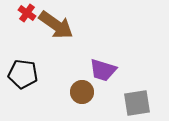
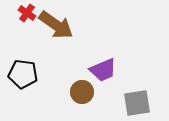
purple trapezoid: rotated 40 degrees counterclockwise
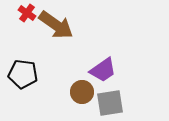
purple trapezoid: rotated 12 degrees counterclockwise
gray square: moved 27 px left
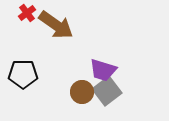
red cross: rotated 18 degrees clockwise
purple trapezoid: rotated 52 degrees clockwise
black pentagon: rotated 8 degrees counterclockwise
gray square: moved 3 px left, 12 px up; rotated 28 degrees counterclockwise
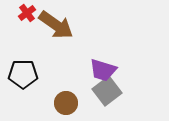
brown circle: moved 16 px left, 11 px down
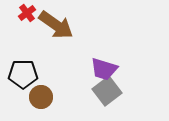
purple trapezoid: moved 1 px right, 1 px up
brown circle: moved 25 px left, 6 px up
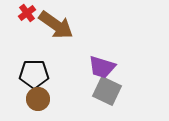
purple trapezoid: moved 2 px left, 2 px up
black pentagon: moved 11 px right
gray square: rotated 28 degrees counterclockwise
brown circle: moved 3 px left, 2 px down
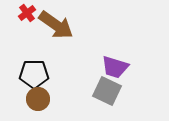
purple trapezoid: moved 13 px right
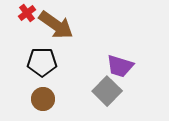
purple trapezoid: moved 5 px right, 1 px up
black pentagon: moved 8 px right, 12 px up
gray square: rotated 20 degrees clockwise
brown circle: moved 5 px right
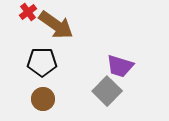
red cross: moved 1 px right, 1 px up
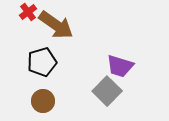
black pentagon: rotated 16 degrees counterclockwise
brown circle: moved 2 px down
